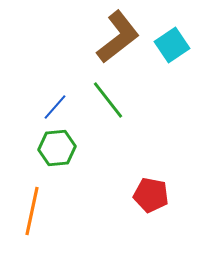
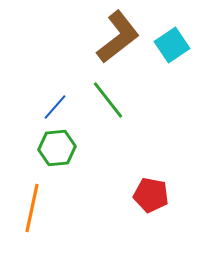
orange line: moved 3 px up
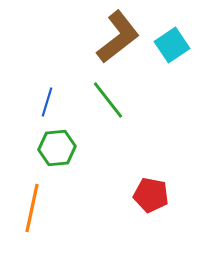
blue line: moved 8 px left, 5 px up; rotated 24 degrees counterclockwise
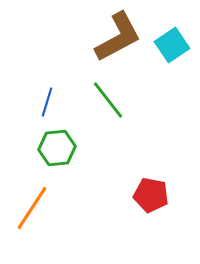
brown L-shape: rotated 10 degrees clockwise
orange line: rotated 21 degrees clockwise
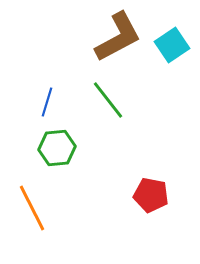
orange line: rotated 60 degrees counterclockwise
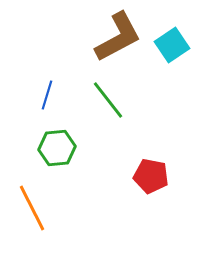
blue line: moved 7 px up
red pentagon: moved 19 px up
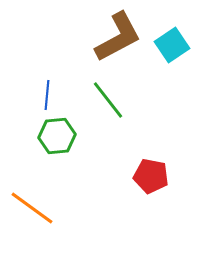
blue line: rotated 12 degrees counterclockwise
green hexagon: moved 12 px up
orange line: rotated 27 degrees counterclockwise
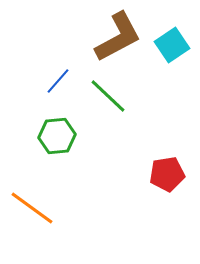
blue line: moved 11 px right, 14 px up; rotated 36 degrees clockwise
green line: moved 4 px up; rotated 9 degrees counterclockwise
red pentagon: moved 16 px right, 2 px up; rotated 20 degrees counterclockwise
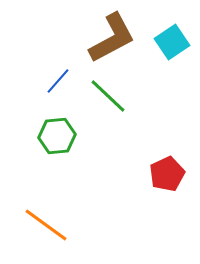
brown L-shape: moved 6 px left, 1 px down
cyan square: moved 3 px up
red pentagon: rotated 16 degrees counterclockwise
orange line: moved 14 px right, 17 px down
